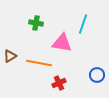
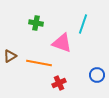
pink triangle: rotated 10 degrees clockwise
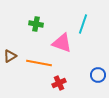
green cross: moved 1 px down
blue circle: moved 1 px right
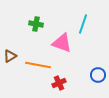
orange line: moved 1 px left, 2 px down
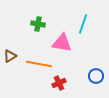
green cross: moved 2 px right
pink triangle: rotated 10 degrees counterclockwise
orange line: moved 1 px right, 1 px up
blue circle: moved 2 px left, 1 px down
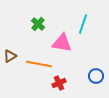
green cross: rotated 32 degrees clockwise
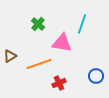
cyan line: moved 1 px left
orange line: rotated 30 degrees counterclockwise
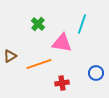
blue circle: moved 3 px up
red cross: moved 3 px right; rotated 16 degrees clockwise
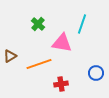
red cross: moved 1 px left, 1 px down
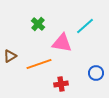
cyan line: moved 3 px right, 2 px down; rotated 30 degrees clockwise
